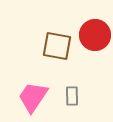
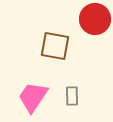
red circle: moved 16 px up
brown square: moved 2 px left
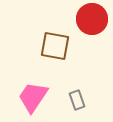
red circle: moved 3 px left
gray rectangle: moved 5 px right, 4 px down; rotated 18 degrees counterclockwise
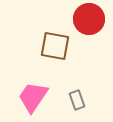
red circle: moved 3 px left
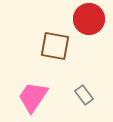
gray rectangle: moved 7 px right, 5 px up; rotated 18 degrees counterclockwise
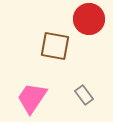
pink trapezoid: moved 1 px left, 1 px down
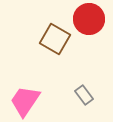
brown square: moved 7 px up; rotated 20 degrees clockwise
pink trapezoid: moved 7 px left, 3 px down
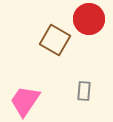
brown square: moved 1 px down
gray rectangle: moved 4 px up; rotated 42 degrees clockwise
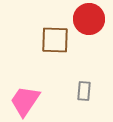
brown square: rotated 28 degrees counterclockwise
